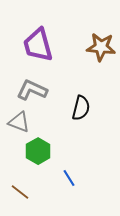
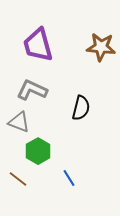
brown line: moved 2 px left, 13 px up
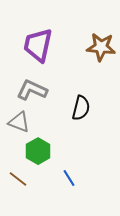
purple trapezoid: rotated 27 degrees clockwise
